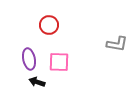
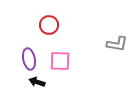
pink square: moved 1 px right, 1 px up
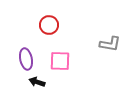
gray L-shape: moved 7 px left
purple ellipse: moved 3 px left
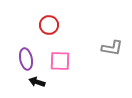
gray L-shape: moved 2 px right, 4 px down
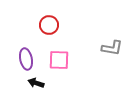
pink square: moved 1 px left, 1 px up
black arrow: moved 1 px left, 1 px down
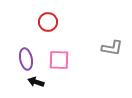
red circle: moved 1 px left, 3 px up
black arrow: moved 1 px up
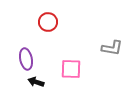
pink square: moved 12 px right, 9 px down
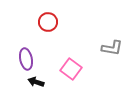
pink square: rotated 35 degrees clockwise
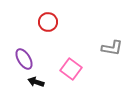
purple ellipse: moved 2 px left; rotated 20 degrees counterclockwise
